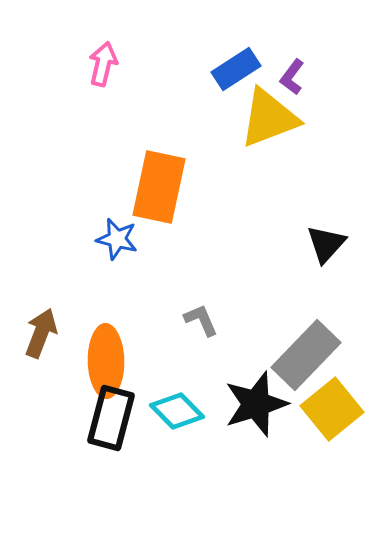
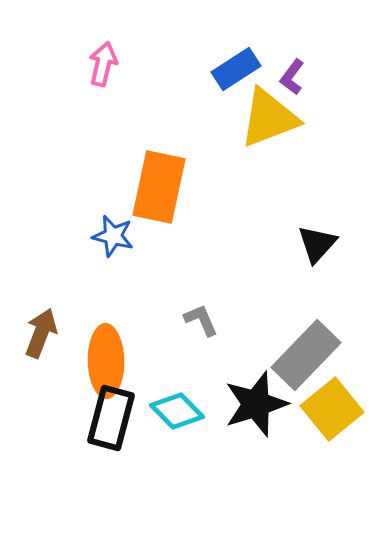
blue star: moved 4 px left, 3 px up
black triangle: moved 9 px left
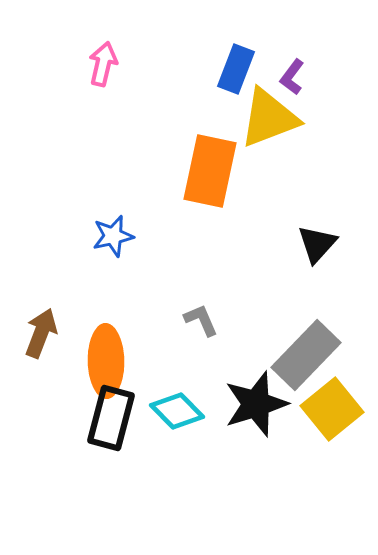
blue rectangle: rotated 36 degrees counterclockwise
orange rectangle: moved 51 px right, 16 px up
blue star: rotated 27 degrees counterclockwise
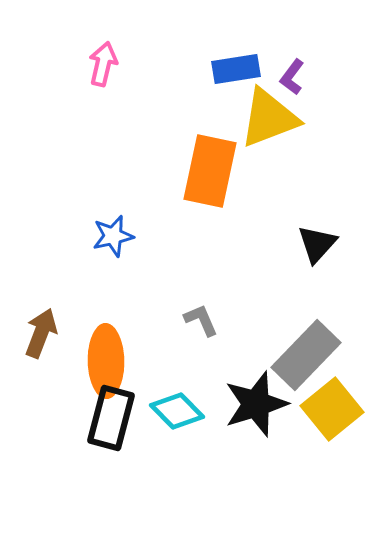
blue rectangle: rotated 60 degrees clockwise
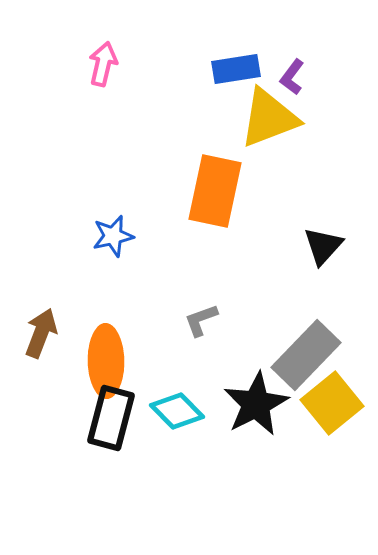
orange rectangle: moved 5 px right, 20 px down
black triangle: moved 6 px right, 2 px down
gray L-shape: rotated 87 degrees counterclockwise
black star: rotated 10 degrees counterclockwise
yellow square: moved 6 px up
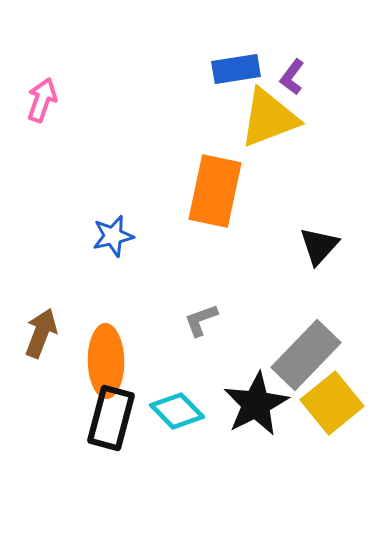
pink arrow: moved 61 px left, 36 px down; rotated 6 degrees clockwise
black triangle: moved 4 px left
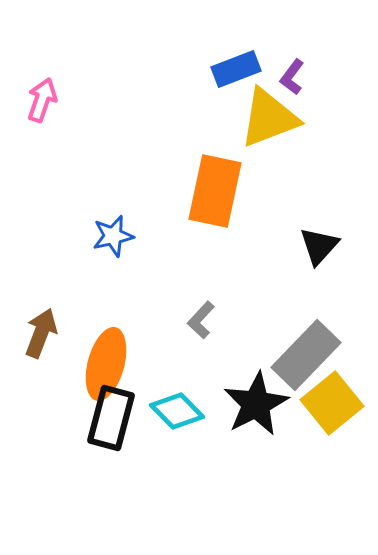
blue rectangle: rotated 12 degrees counterclockwise
gray L-shape: rotated 27 degrees counterclockwise
orange ellipse: moved 3 px down; rotated 16 degrees clockwise
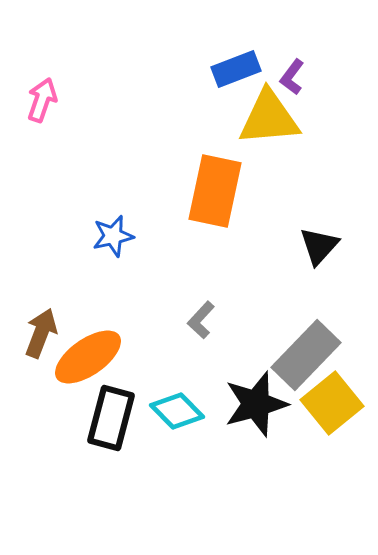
yellow triangle: rotated 16 degrees clockwise
orange ellipse: moved 18 px left, 7 px up; rotated 40 degrees clockwise
black star: rotated 12 degrees clockwise
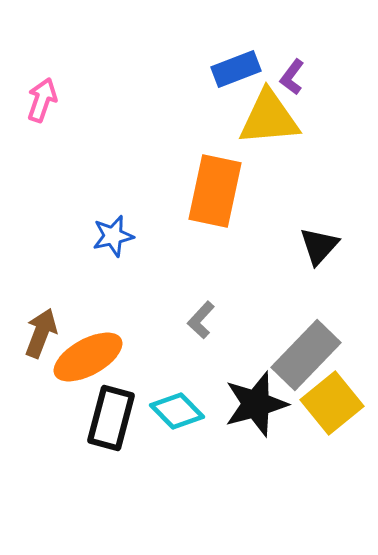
orange ellipse: rotated 6 degrees clockwise
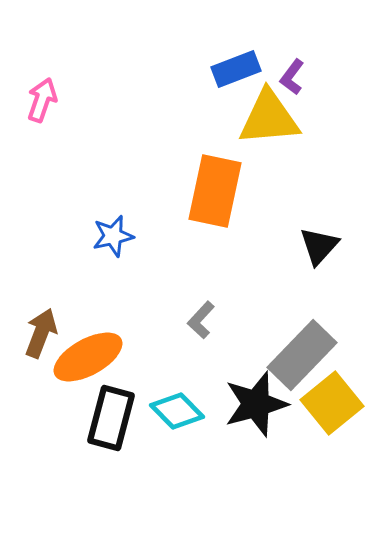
gray rectangle: moved 4 px left
